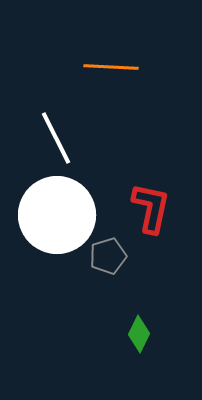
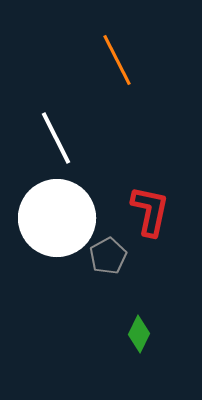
orange line: moved 6 px right, 7 px up; rotated 60 degrees clockwise
red L-shape: moved 1 px left, 3 px down
white circle: moved 3 px down
gray pentagon: rotated 12 degrees counterclockwise
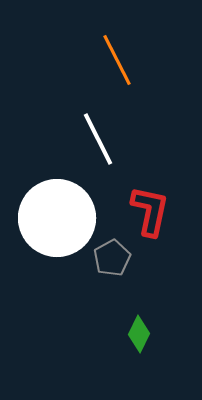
white line: moved 42 px right, 1 px down
gray pentagon: moved 4 px right, 2 px down
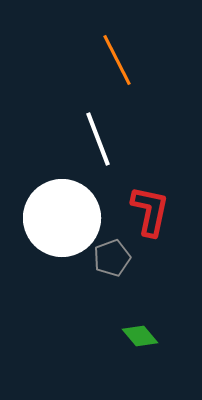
white line: rotated 6 degrees clockwise
white circle: moved 5 px right
gray pentagon: rotated 9 degrees clockwise
green diamond: moved 1 px right, 2 px down; rotated 66 degrees counterclockwise
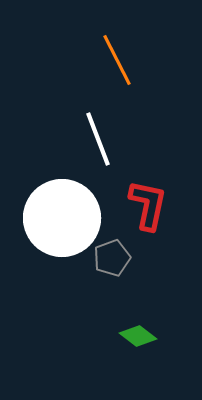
red L-shape: moved 2 px left, 6 px up
green diamond: moved 2 px left; rotated 12 degrees counterclockwise
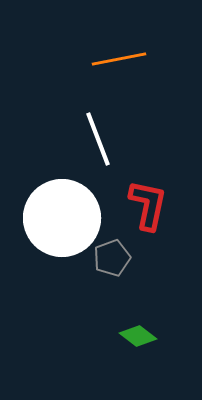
orange line: moved 2 px right, 1 px up; rotated 74 degrees counterclockwise
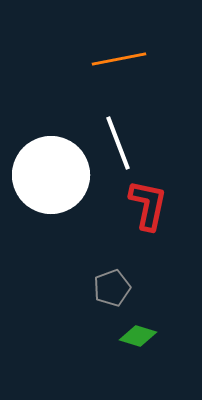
white line: moved 20 px right, 4 px down
white circle: moved 11 px left, 43 px up
gray pentagon: moved 30 px down
green diamond: rotated 21 degrees counterclockwise
